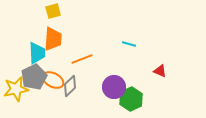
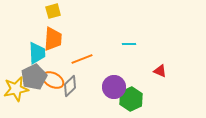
cyan line: rotated 16 degrees counterclockwise
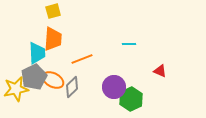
gray diamond: moved 2 px right, 1 px down
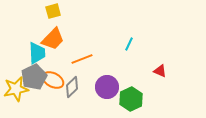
orange trapezoid: rotated 40 degrees clockwise
cyan line: rotated 64 degrees counterclockwise
purple circle: moved 7 px left
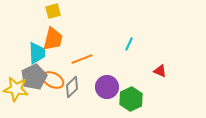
orange trapezoid: rotated 30 degrees counterclockwise
yellow star: rotated 20 degrees clockwise
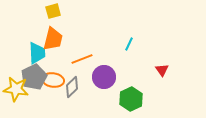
red triangle: moved 2 px right, 1 px up; rotated 32 degrees clockwise
orange ellipse: rotated 20 degrees counterclockwise
purple circle: moved 3 px left, 10 px up
